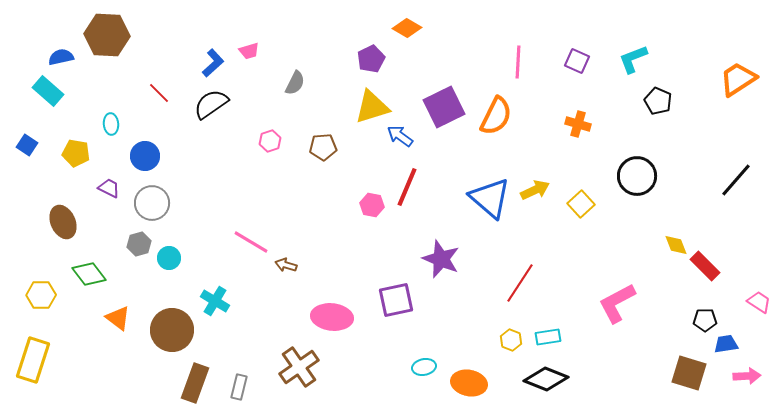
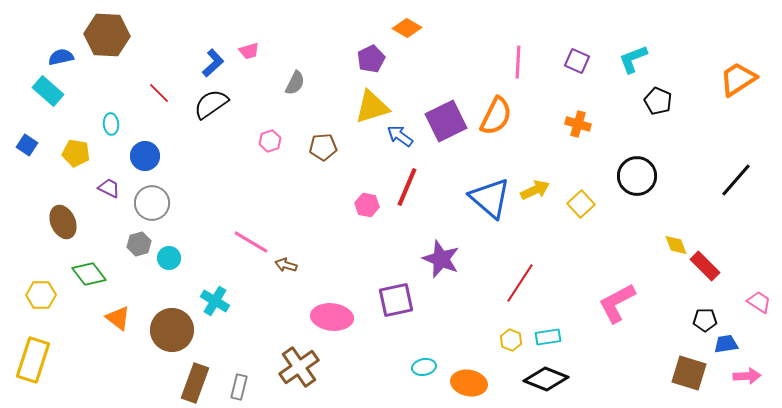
purple square at (444, 107): moved 2 px right, 14 px down
pink hexagon at (372, 205): moved 5 px left
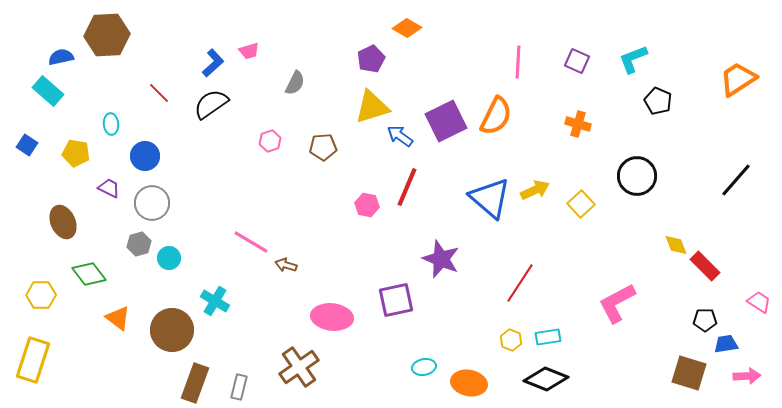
brown hexagon at (107, 35): rotated 6 degrees counterclockwise
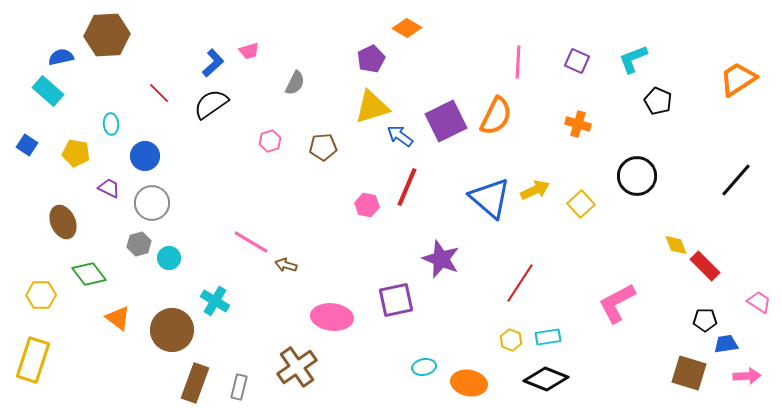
brown cross at (299, 367): moved 2 px left
